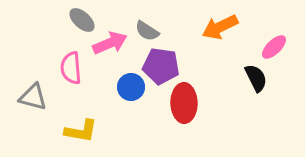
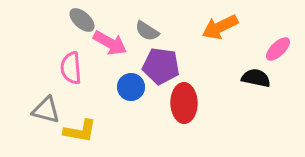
pink arrow: rotated 52 degrees clockwise
pink ellipse: moved 4 px right, 2 px down
black semicircle: rotated 52 degrees counterclockwise
gray triangle: moved 13 px right, 13 px down
yellow L-shape: moved 1 px left
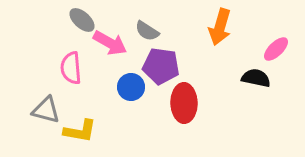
orange arrow: rotated 48 degrees counterclockwise
pink ellipse: moved 2 px left
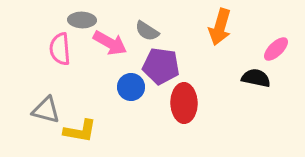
gray ellipse: rotated 40 degrees counterclockwise
pink semicircle: moved 11 px left, 19 px up
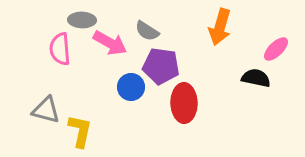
yellow L-shape: rotated 88 degrees counterclockwise
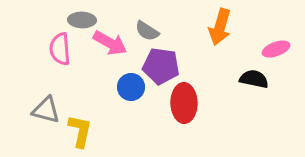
pink ellipse: rotated 24 degrees clockwise
black semicircle: moved 2 px left, 1 px down
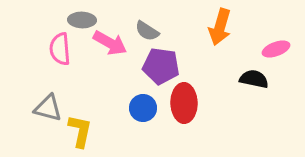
blue circle: moved 12 px right, 21 px down
gray triangle: moved 2 px right, 2 px up
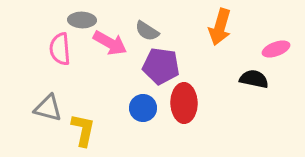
yellow L-shape: moved 3 px right, 1 px up
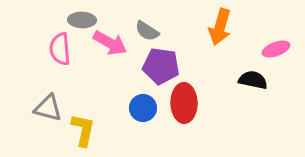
black semicircle: moved 1 px left, 1 px down
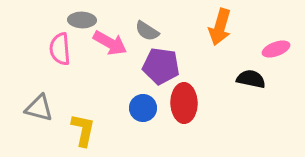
black semicircle: moved 2 px left, 1 px up
gray triangle: moved 9 px left
